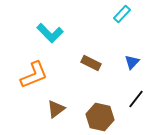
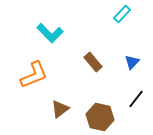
brown rectangle: moved 2 px right, 1 px up; rotated 24 degrees clockwise
brown triangle: moved 4 px right
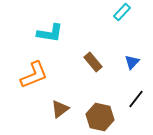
cyan rectangle: moved 2 px up
cyan L-shape: rotated 36 degrees counterclockwise
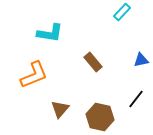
blue triangle: moved 9 px right, 2 px up; rotated 35 degrees clockwise
brown triangle: rotated 12 degrees counterclockwise
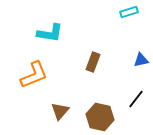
cyan rectangle: moved 7 px right; rotated 30 degrees clockwise
brown rectangle: rotated 60 degrees clockwise
brown triangle: moved 2 px down
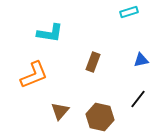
black line: moved 2 px right
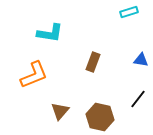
blue triangle: rotated 21 degrees clockwise
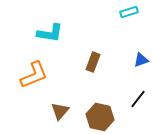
blue triangle: rotated 28 degrees counterclockwise
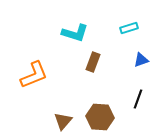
cyan rectangle: moved 16 px down
cyan L-shape: moved 25 px right; rotated 8 degrees clockwise
black line: rotated 18 degrees counterclockwise
brown triangle: moved 3 px right, 10 px down
brown hexagon: rotated 8 degrees counterclockwise
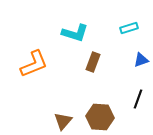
orange L-shape: moved 11 px up
